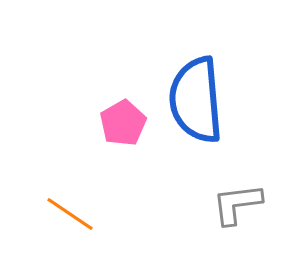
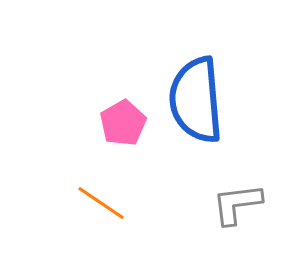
orange line: moved 31 px right, 11 px up
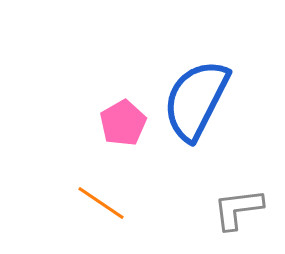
blue semicircle: rotated 32 degrees clockwise
gray L-shape: moved 1 px right, 5 px down
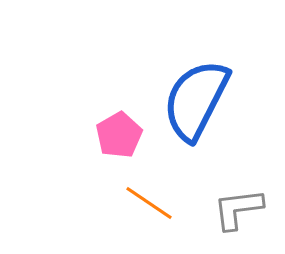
pink pentagon: moved 4 px left, 12 px down
orange line: moved 48 px right
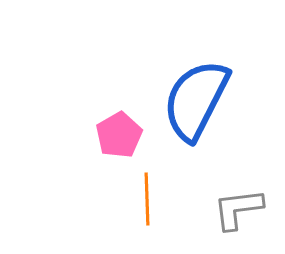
orange line: moved 2 px left, 4 px up; rotated 54 degrees clockwise
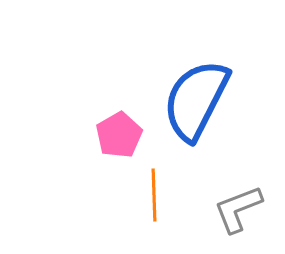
orange line: moved 7 px right, 4 px up
gray L-shape: rotated 14 degrees counterclockwise
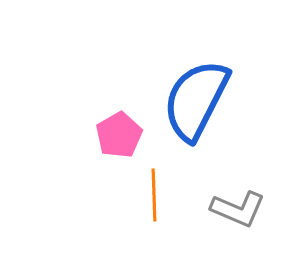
gray L-shape: rotated 136 degrees counterclockwise
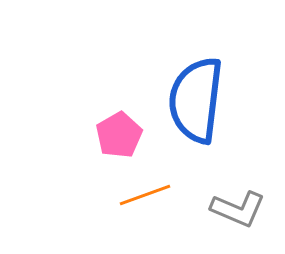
blue semicircle: rotated 20 degrees counterclockwise
orange line: moved 9 px left; rotated 72 degrees clockwise
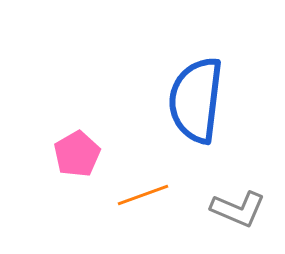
pink pentagon: moved 42 px left, 19 px down
orange line: moved 2 px left
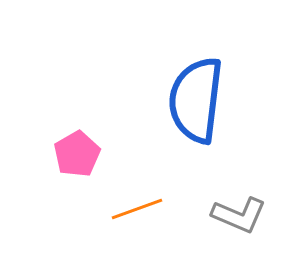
orange line: moved 6 px left, 14 px down
gray L-shape: moved 1 px right, 6 px down
